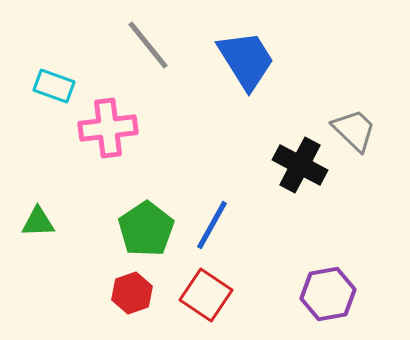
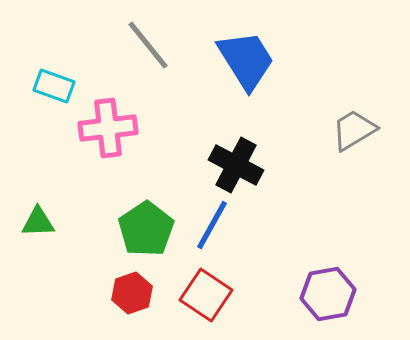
gray trapezoid: rotated 75 degrees counterclockwise
black cross: moved 64 px left
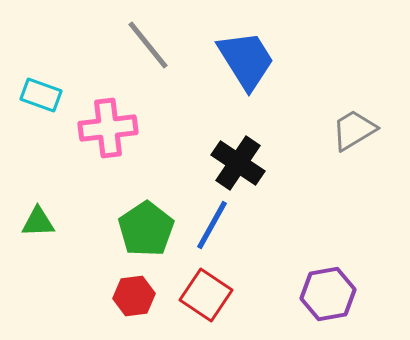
cyan rectangle: moved 13 px left, 9 px down
black cross: moved 2 px right, 2 px up; rotated 6 degrees clockwise
red hexagon: moved 2 px right, 3 px down; rotated 12 degrees clockwise
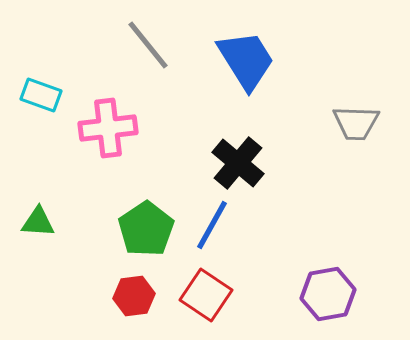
gray trapezoid: moved 2 px right, 7 px up; rotated 147 degrees counterclockwise
black cross: rotated 6 degrees clockwise
green triangle: rotated 6 degrees clockwise
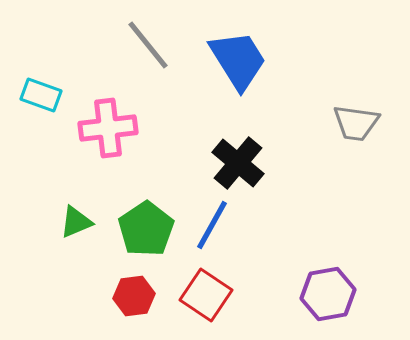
blue trapezoid: moved 8 px left
gray trapezoid: rotated 6 degrees clockwise
green triangle: moved 38 px right; rotated 27 degrees counterclockwise
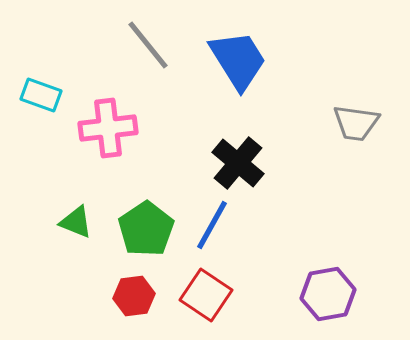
green triangle: rotated 45 degrees clockwise
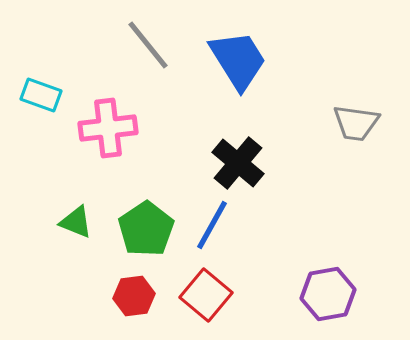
red square: rotated 6 degrees clockwise
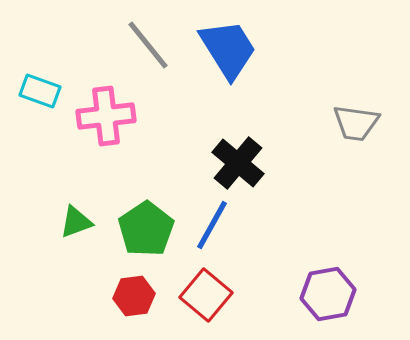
blue trapezoid: moved 10 px left, 11 px up
cyan rectangle: moved 1 px left, 4 px up
pink cross: moved 2 px left, 12 px up
green triangle: rotated 42 degrees counterclockwise
